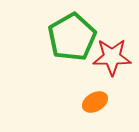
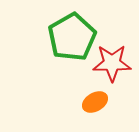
red star: moved 6 px down
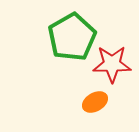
red star: moved 1 px down
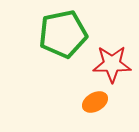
green pentagon: moved 9 px left, 3 px up; rotated 18 degrees clockwise
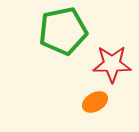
green pentagon: moved 3 px up
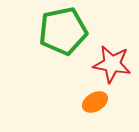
red star: rotated 9 degrees clockwise
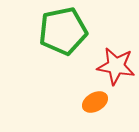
red star: moved 4 px right, 2 px down
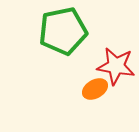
orange ellipse: moved 13 px up
